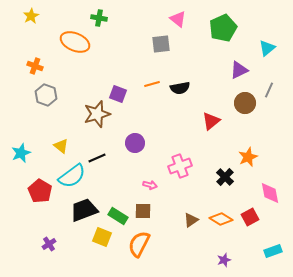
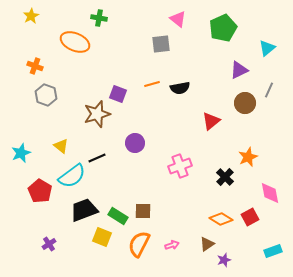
pink arrow: moved 22 px right, 60 px down; rotated 32 degrees counterclockwise
brown triangle: moved 16 px right, 24 px down
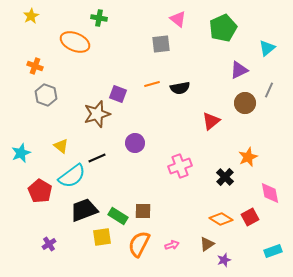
yellow square: rotated 30 degrees counterclockwise
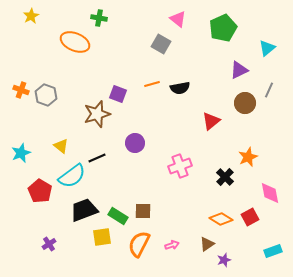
gray square: rotated 36 degrees clockwise
orange cross: moved 14 px left, 24 px down
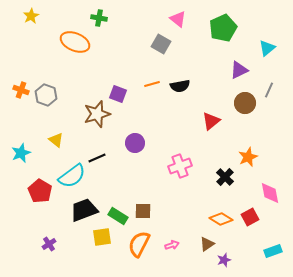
black semicircle: moved 2 px up
yellow triangle: moved 5 px left, 6 px up
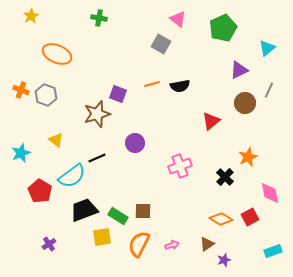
orange ellipse: moved 18 px left, 12 px down
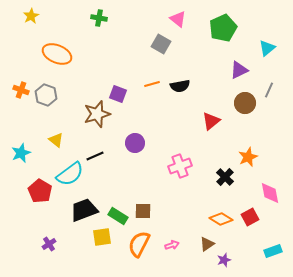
black line: moved 2 px left, 2 px up
cyan semicircle: moved 2 px left, 2 px up
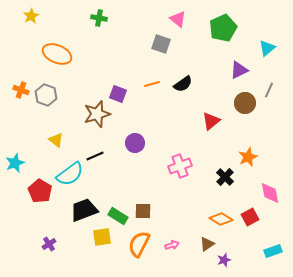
gray square: rotated 12 degrees counterclockwise
black semicircle: moved 3 px right, 2 px up; rotated 24 degrees counterclockwise
cyan star: moved 6 px left, 10 px down
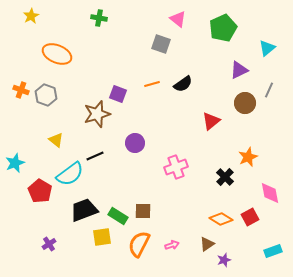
pink cross: moved 4 px left, 1 px down
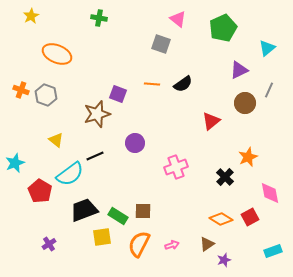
orange line: rotated 21 degrees clockwise
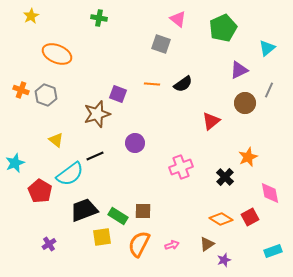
pink cross: moved 5 px right
